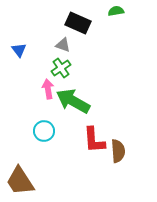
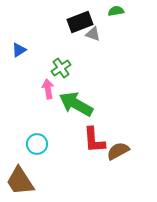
black rectangle: moved 2 px right, 1 px up; rotated 45 degrees counterclockwise
gray triangle: moved 30 px right, 11 px up
blue triangle: rotated 35 degrees clockwise
green arrow: moved 3 px right, 3 px down
cyan circle: moved 7 px left, 13 px down
brown semicircle: rotated 115 degrees counterclockwise
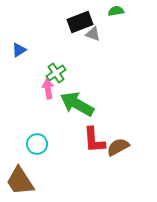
green cross: moved 5 px left, 5 px down
green arrow: moved 1 px right
brown semicircle: moved 4 px up
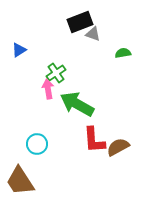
green semicircle: moved 7 px right, 42 px down
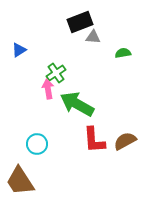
gray triangle: moved 3 px down; rotated 14 degrees counterclockwise
brown semicircle: moved 7 px right, 6 px up
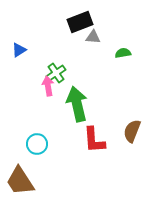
pink arrow: moved 3 px up
green arrow: rotated 48 degrees clockwise
brown semicircle: moved 7 px right, 10 px up; rotated 40 degrees counterclockwise
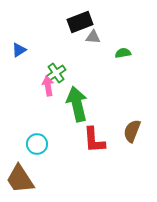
brown trapezoid: moved 2 px up
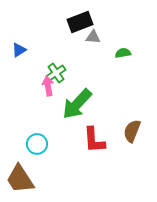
green arrow: rotated 124 degrees counterclockwise
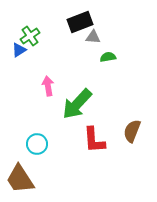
green semicircle: moved 15 px left, 4 px down
green cross: moved 26 px left, 37 px up
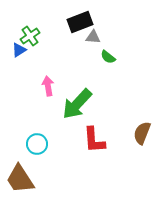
green semicircle: rotated 133 degrees counterclockwise
brown semicircle: moved 10 px right, 2 px down
